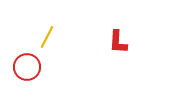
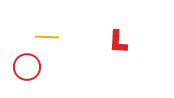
yellow line: rotated 65 degrees clockwise
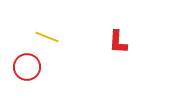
yellow line: rotated 20 degrees clockwise
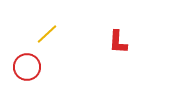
yellow line: moved 3 px up; rotated 65 degrees counterclockwise
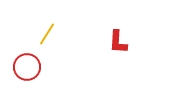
yellow line: rotated 15 degrees counterclockwise
